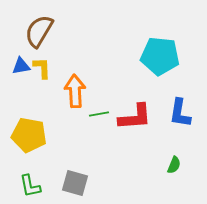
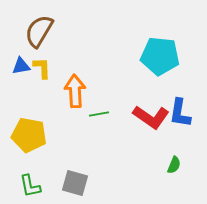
red L-shape: moved 16 px right; rotated 39 degrees clockwise
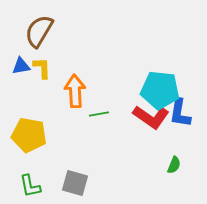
cyan pentagon: moved 34 px down
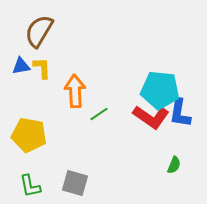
green line: rotated 24 degrees counterclockwise
